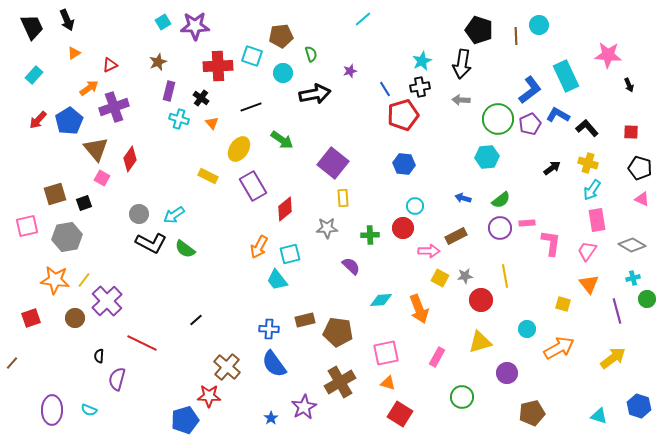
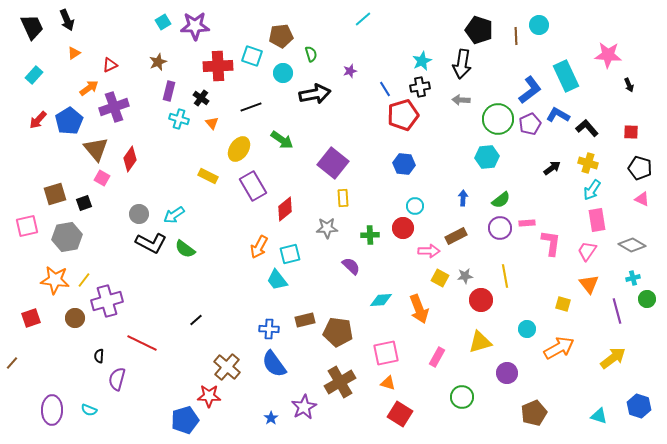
blue arrow at (463, 198): rotated 77 degrees clockwise
purple cross at (107, 301): rotated 28 degrees clockwise
brown pentagon at (532, 413): moved 2 px right; rotated 10 degrees counterclockwise
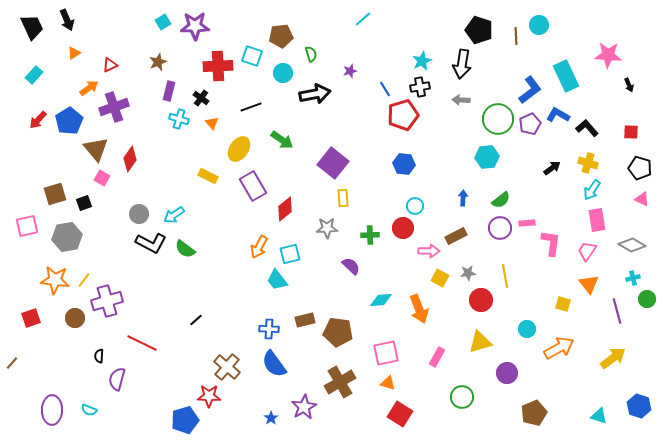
gray star at (465, 276): moved 3 px right, 3 px up
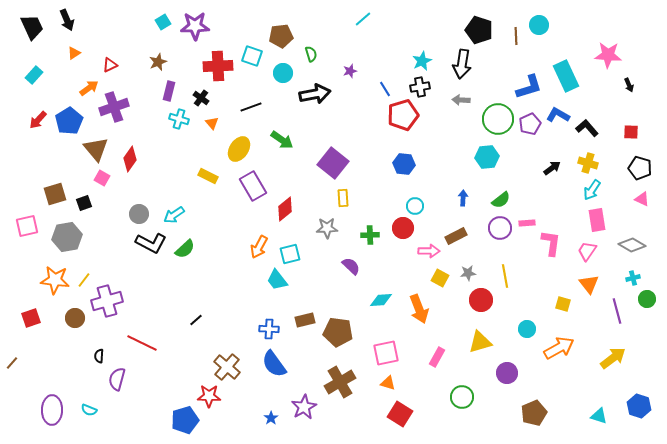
blue L-shape at (530, 90): moved 1 px left, 3 px up; rotated 20 degrees clockwise
green semicircle at (185, 249): rotated 80 degrees counterclockwise
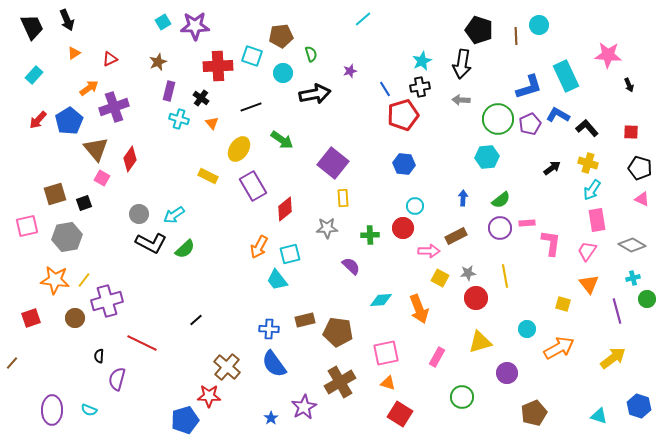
red triangle at (110, 65): moved 6 px up
red circle at (481, 300): moved 5 px left, 2 px up
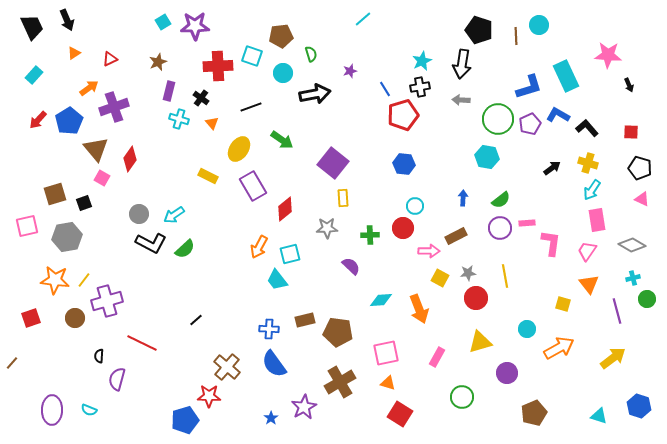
cyan hexagon at (487, 157): rotated 15 degrees clockwise
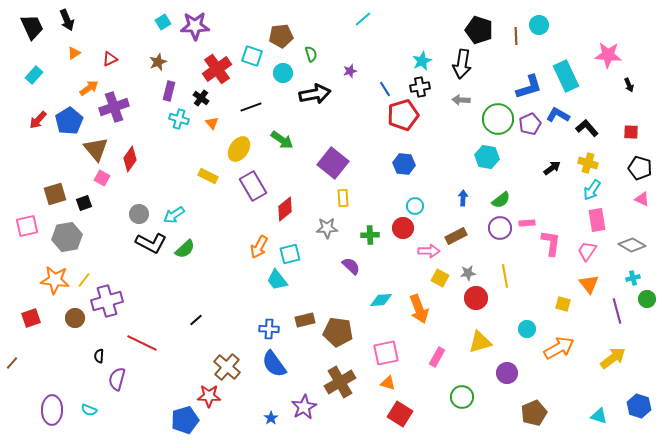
red cross at (218, 66): moved 1 px left, 3 px down; rotated 32 degrees counterclockwise
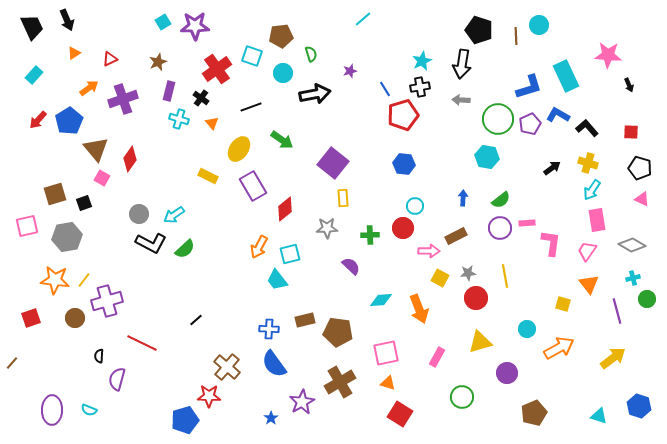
purple cross at (114, 107): moved 9 px right, 8 px up
purple star at (304, 407): moved 2 px left, 5 px up
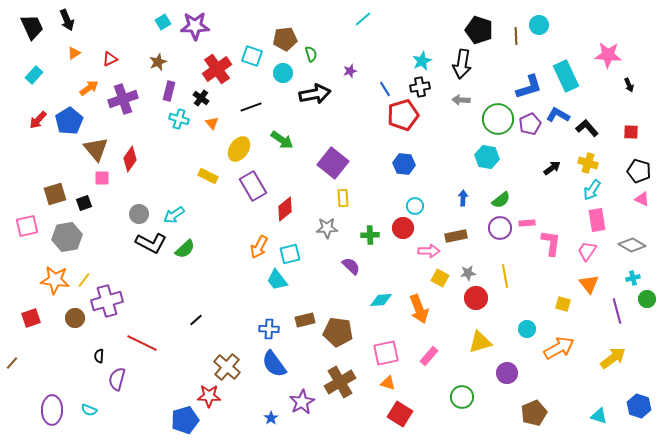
brown pentagon at (281, 36): moved 4 px right, 3 px down
black pentagon at (640, 168): moved 1 px left, 3 px down
pink square at (102, 178): rotated 28 degrees counterclockwise
brown rectangle at (456, 236): rotated 15 degrees clockwise
pink rectangle at (437, 357): moved 8 px left, 1 px up; rotated 12 degrees clockwise
